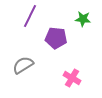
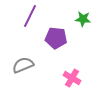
gray semicircle: rotated 10 degrees clockwise
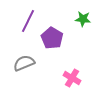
purple line: moved 2 px left, 5 px down
purple pentagon: moved 4 px left; rotated 25 degrees clockwise
gray semicircle: moved 1 px right, 2 px up
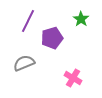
green star: moved 2 px left; rotated 28 degrees clockwise
purple pentagon: rotated 25 degrees clockwise
pink cross: moved 1 px right
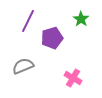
gray semicircle: moved 1 px left, 3 px down
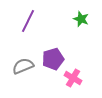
green star: rotated 14 degrees counterclockwise
purple pentagon: moved 1 px right, 21 px down
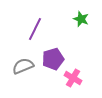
purple line: moved 7 px right, 8 px down
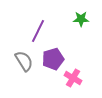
green star: rotated 21 degrees counterclockwise
purple line: moved 3 px right, 2 px down
gray semicircle: moved 1 px right, 5 px up; rotated 80 degrees clockwise
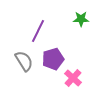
pink cross: rotated 12 degrees clockwise
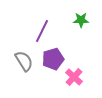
green star: moved 1 px down
purple line: moved 4 px right
pink cross: moved 1 px right, 1 px up
